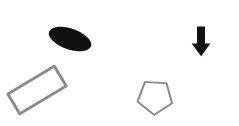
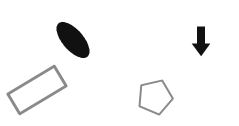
black ellipse: moved 3 px right, 1 px down; rotated 30 degrees clockwise
gray pentagon: rotated 16 degrees counterclockwise
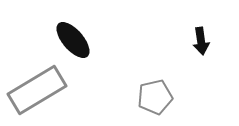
black arrow: rotated 8 degrees counterclockwise
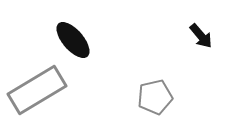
black arrow: moved 5 px up; rotated 32 degrees counterclockwise
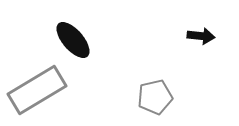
black arrow: rotated 44 degrees counterclockwise
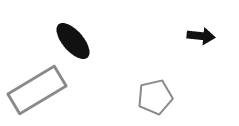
black ellipse: moved 1 px down
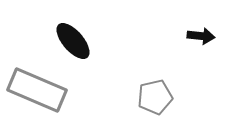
gray rectangle: rotated 54 degrees clockwise
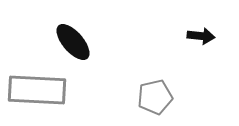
black ellipse: moved 1 px down
gray rectangle: rotated 20 degrees counterclockwise
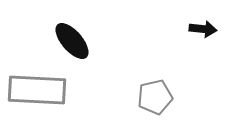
black arrow: moved 2 px right, 7 px up
black ellipse: moved 1 px left, 1 px up
